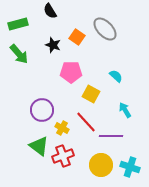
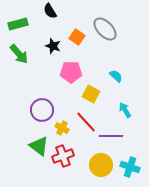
black star: moved 1 px down
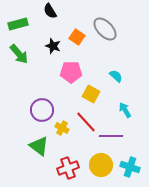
red cross: moved 5 px right, 12 px down
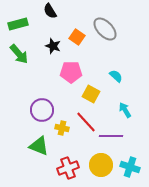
yellow cross: rotated 16 degrees counterclockwise
green triangle: rotated 15 degrees counterclockwise
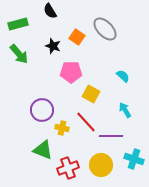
cyan semicircle: moved 7 px right
green triangle: moved 4 px right, 4 px down
cyan cross: moved 4 px right, 8 px up
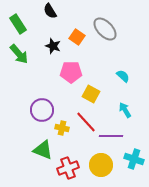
green rectangle: rotated 72 degrees clockwise
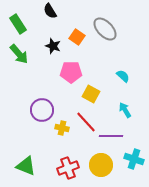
green triangle: moved 17 px left, 16 px down
